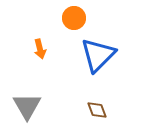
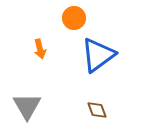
blue triangle: rotated 9 degrees clockwise
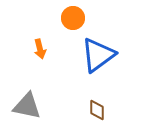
orange circle: moved 1 px left
gray triangle: rotated 48 degrees counterclockwise
brown diamond: rotated 20 degrees clockwise
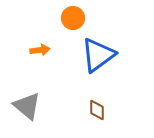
orange arrow: moved 1 px down; rotated 84 degrees counterclockwise
gray triangle: rotated 28 degrees clockwise
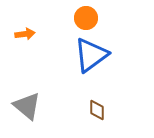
orange circle: moved 13 px right
orange arrow: moved 15 px left, 16 px up
blue triangle: moved 7 px left
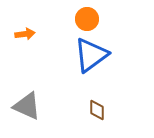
orange circle: moved 1 px right, 1 px down
gray triangle: rotated 16 degrees counterclockwise
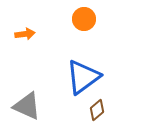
orange circle: moved 3 px left
blue triangle: moved 8 px left, 22 px down
brown diamond: rotated 50 degrees clockwise
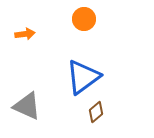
brown diamond: moved 1 px left, 2 px down
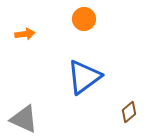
blue triangle: moved 1 px right
gray triangle: moved 3 px left, 13 px down
brown diamond: moved 33 px right
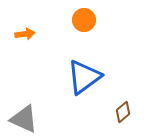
orange circle: moved 1 px down
brown diamond: moved 6 px left
